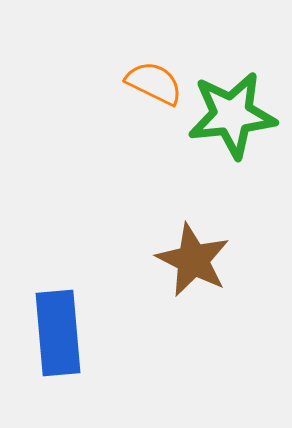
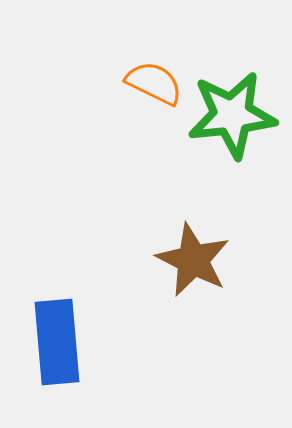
blue rectangle: moved 1 px left, 9 px down
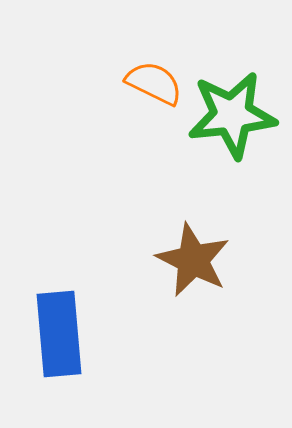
blue rectangle: moved 2 px right, 8 px up
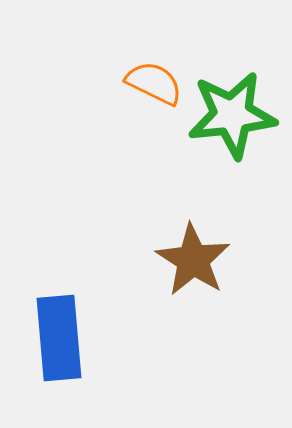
brown star: rotated 6 degrees clockwise
blue rectangle: moved 4 px down
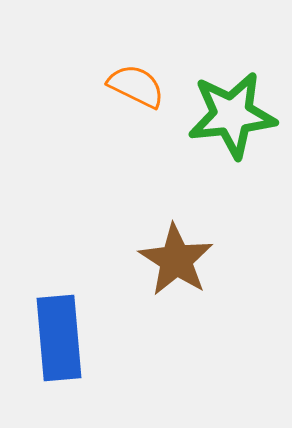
orange semicircle: moved 18 px left, 3 px down
brown star: moved 17 px left
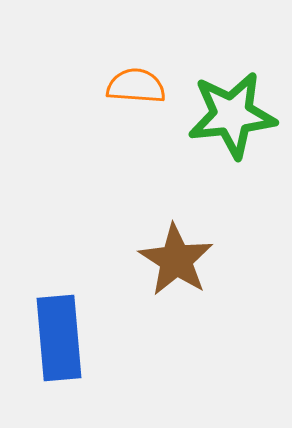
orange semicircle: rotated 22 degrees counterclockwise
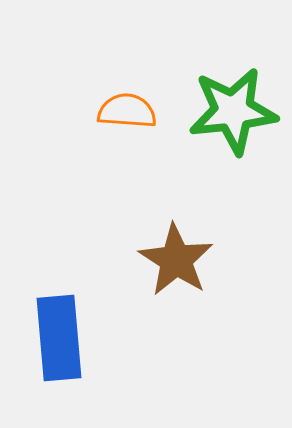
orange semicircle: moved 9 px left, 25 px down
green star: moved 1 px right, 4 px up
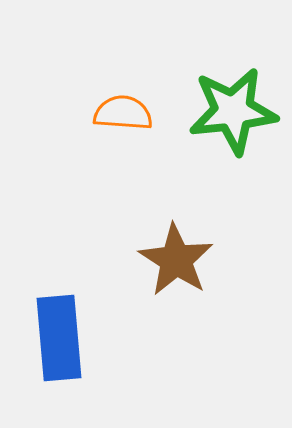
orange semicircle: moved 4 px left, 2 px down
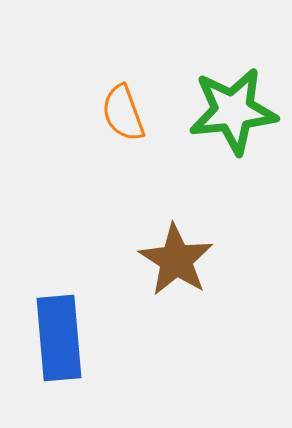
orange semicircle: rotated 114 degrees counterclockwise
